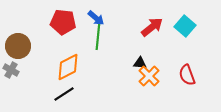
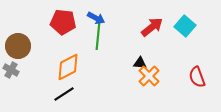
blue arrow: rotated 12 degrees counterclockwise
red semicircle: moved 10 px right, 2 px down
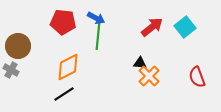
cyan square: moved 1 px down; rotated 10 degrees clockwise
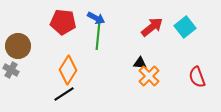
orange diamond: moved 3 px down; rotated 32 degrees counterclockwise
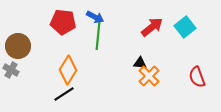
blue arrow: moved 1 px left, 1 px up
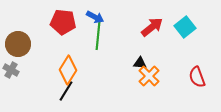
brown circle: moved 2 px up
black line: moved 2 px right, 3 px up; rotated 25 degrees counterclockwise
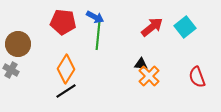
black triangle: moved 1 px right, 1 px down
orange diamond: moved 2 px left, 1 px up
black line: rotated 25 degrees clockwise
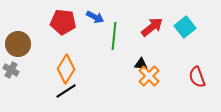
green line: moved 16 px right
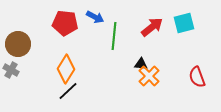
red pentagon: moved 2 px right, 1 px down
cyan square: moved 1 px left, 4 px up; rotated 25 degrees clockwise
black line: moved 2 px right; rotated 10 degrees counterclockwise
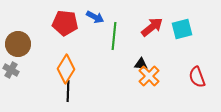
cyan square: moved 2 px left, 6 px down
black line: rotated 45 degrees counterclockwise
